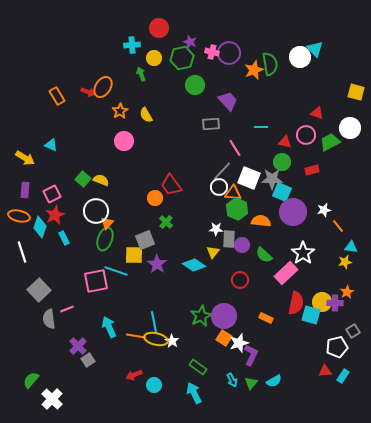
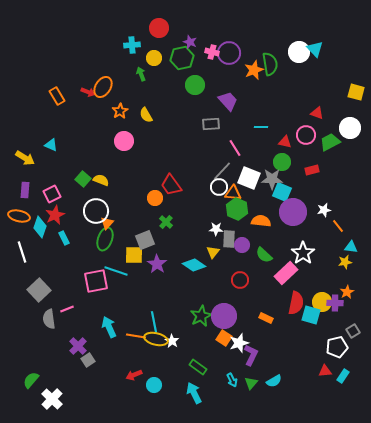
white circle at (300, 57): moved 1 px left, 5 px up
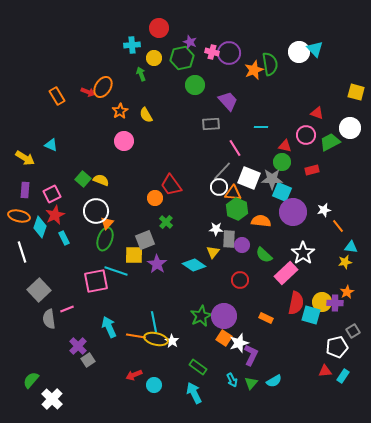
red triangle at (285, 142): moved 4 px down
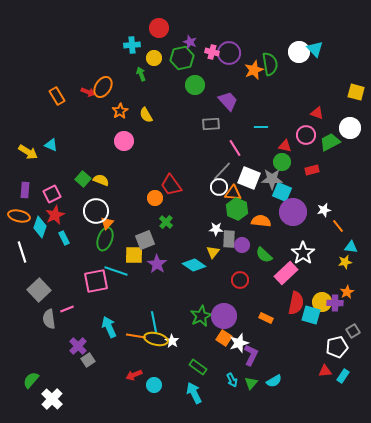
yellow arrow at (25, 158): moved 3 px right, 6 px up
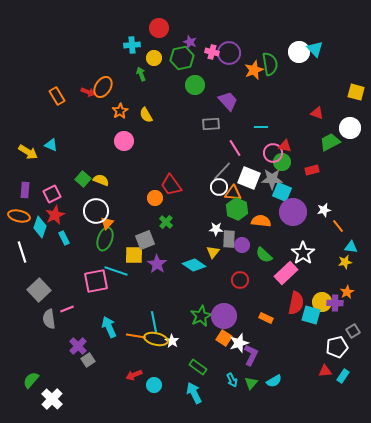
pink circle at (306, 135): moved 33 px left, 18 px down
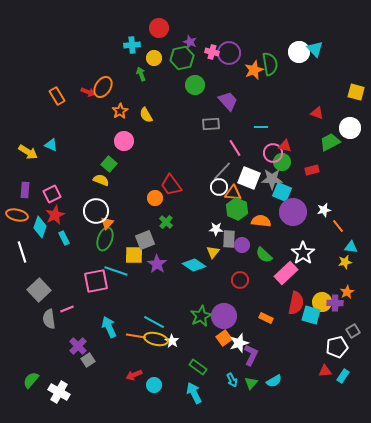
green square at (83, 179): moved 26 px right, 15 px up
orange ellipse at (19, 216): moved 2 px left, 1 px up
cyan line at (154, 322): rotated 50 degrees counterclockwise
orange square at (224, 338): rotated 21 degrees clockwise
white cross at (52, 399): moved 7 px right, 7 px up; rotated 15 degrees counterclockwise
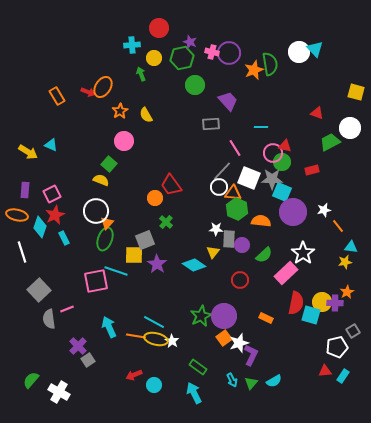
green semicircle at (264, 255): rotated 84 degrees counterclockwise
